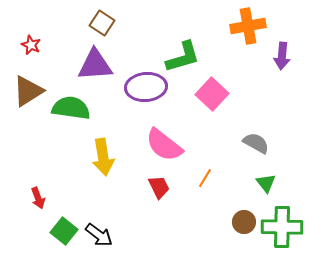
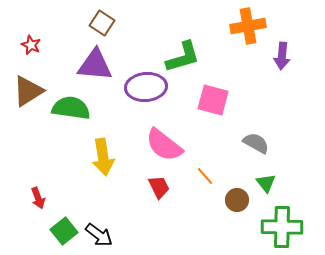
purple triangle: rotated 9 degrees clockwise
pink square: moved 1 px right, 6 px down; rotated 28 degrees counterclockwise
orange line: moved 2 px up; rotated 72 degrees counterclockwise
brown circle: moved 7 px left, 22 px up
green square: rotated 12 degrees clockwise
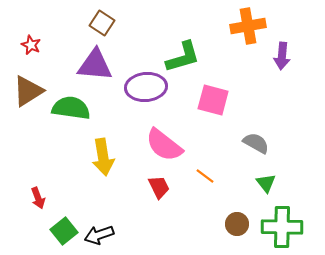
orange line: rotated 12 degrees counterclockwise
brown circle: moved 24 px down
black arrow: rotated 124 degrees clockwise
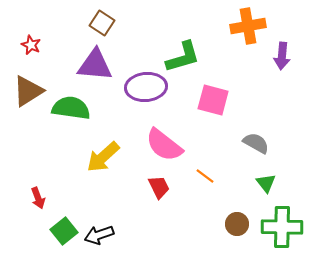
yellow arrow: rotated 57 degrees clockwise
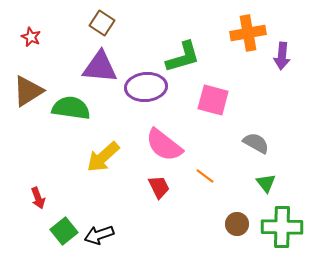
orange cross: moved 7 px down
red star: moved 8 px up
purple triangle: moved 5 px right, 2 px down
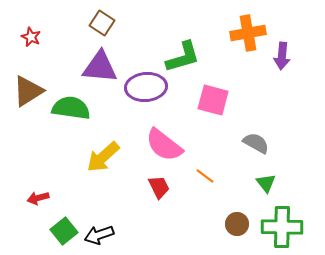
red arrow: rotated 95 degrees clockwise
